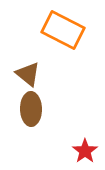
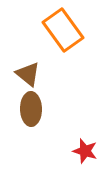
orange rectangle: rotated 27 degrees clockwise
red star: rotated 20 degrees counterclockwise
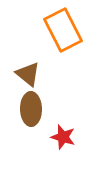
orange rectangle: rotated 9 degrees clockwise
red star: moved 22 px left, 14 px up
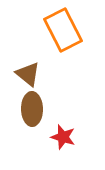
brown ellipse: moved 1 px right
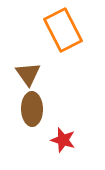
brown triangle: rotated 16 degrees clockwise
red star: moved 3 px down
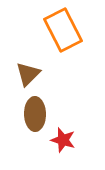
brown triangle: rotated 20 degrees clockwise
brown ellipse: moved 3 px right, 5 px down
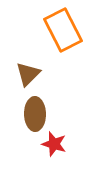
red star: moved 9 px left, 4 px down
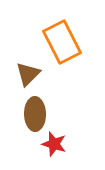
orange rectangle: moved 1 px left, 12 px down
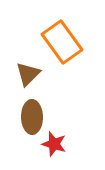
orange rectangle: rotated 9 degrees counterclockwise
brown ellipse: moved 3 px left, 3 px down
